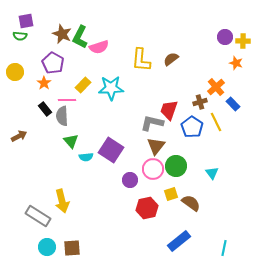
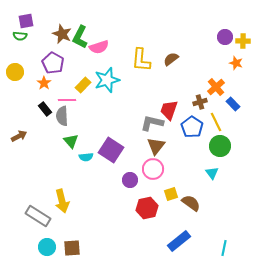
cyan star at (111, 88): moved 4 px left, 8 px up; rotated 15 degrees counterclockwise
green circle at (176, 166): moved 44 px right, 20 px up
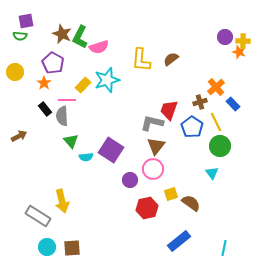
orange star at (236, 63): moved 3 px right, 11 px up
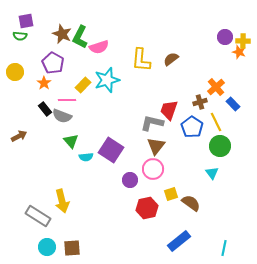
gray semicircle at (62, 116): rotated 66 degrees counterclockwise
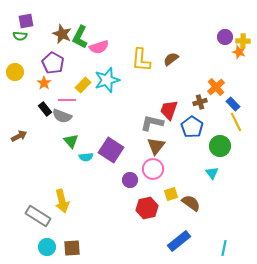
yellow line at (216, 122): moved 20 px right
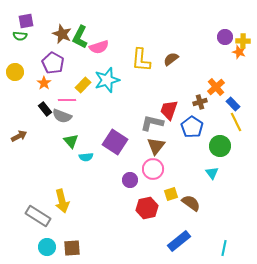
purple square at (111, 150): moved 4 px right, 8 px up
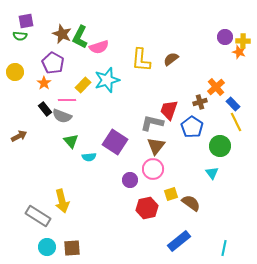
cyan semicircle at (86, 157): moved 3 px right
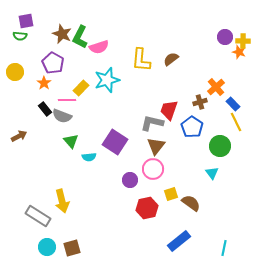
yellow rectangle at (83, 85): moved 2 px left, 3 px down
brown square at (72, 248): rotated 12 degrees counterclockwise
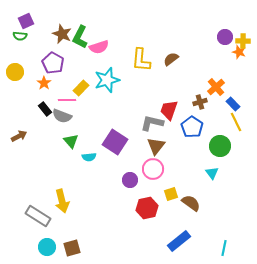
purple square at (26, 21): rotated 14 degrees counterclockwise
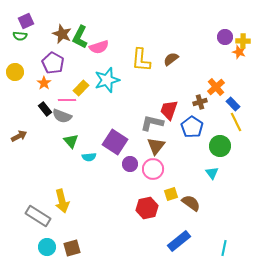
purple circle at (130, 180): moved 16 px up
